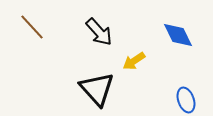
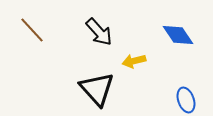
brown line: moved 3 px down
blue diamond: rotated 8 degrees counterclockwise
yellow arrow: rotated 20 degrees clockwise
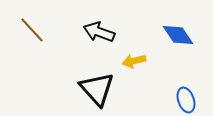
black arrow: rotated 152 degrees clockwise
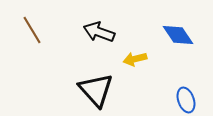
brown line: rotated 12 degrees clockwise
yellow arrow: moved 1 px right, 2 px up
black triangle: moved 1 px left, 1 px down
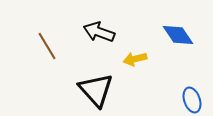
brown line: moved 15 px right, 16 px down
blue ellipse: moved 6 px right
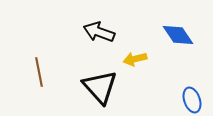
brown line: moved 8 px left, 26 px down; rotated 20 degrees clockwise
black triangle: moved 4 px right, 3 px up
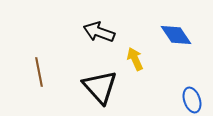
blue diamond: moved 2 px left
yellow arrow: rotated 80 degrees clockwise
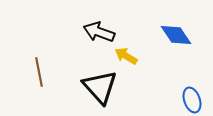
yellow arrow: moved 9 px left, 3 px up; rotated 35 degrees counterclockwise
